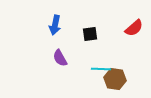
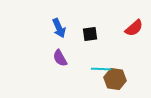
blue arrow: moved 4 px right, 3 px down; rotated 36 degrees counterclockwise
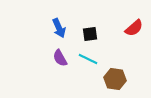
cyan line: moved 13 px left, 10 px up; rotated 24 degrees clockwise
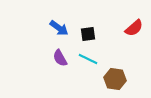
blue arrow: rotated 30 degrees counterclockwise
black square: moved 2 px left
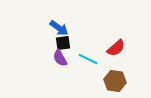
red semicircle: moved 18 px left, 20 px down
black square: moved 25 px left, 9 px down
brown hexagon: moved 2 px down
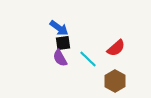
cyan line: rotated 18 degrees clockwise
brown hexagon: rotated 20 degrees clockwise
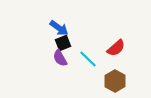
black square: rotated 14 degrees counterclockwise
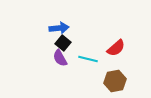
blue arrow: rotated 42 degrees counterclockwise
black square: rotated 28 degrees counterclockwise
cyan line: rotated 30 degrees counterclockwise
brown hexagon: rotated 20 degrees clockwise
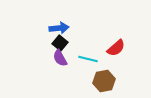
black square: moved 3 px left
brown hexagon: moved 11 px left
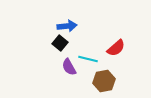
blue arrow: moved 8 px right, 2 px up
purple semicircle: moved 9 px right, 9 px down
